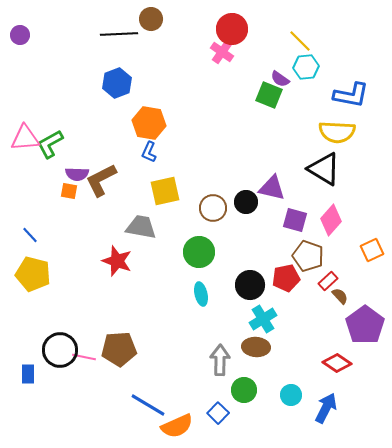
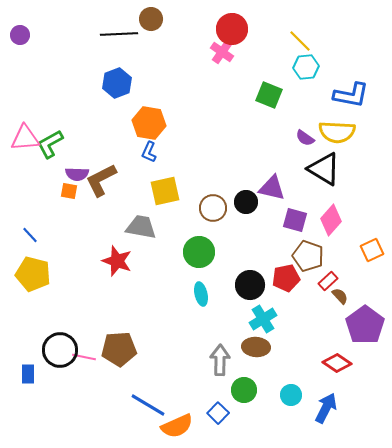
purple semicircle at (280, 79): moved 25 px right, 59 px down
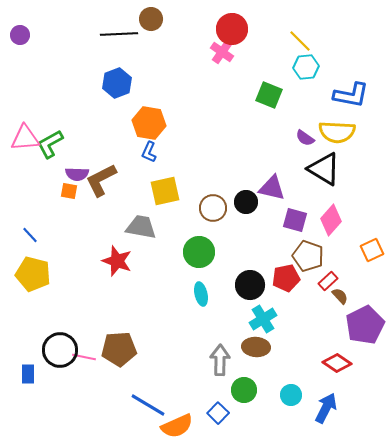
purple pentagon at (365, 325): rotated 9 degrees clockwise
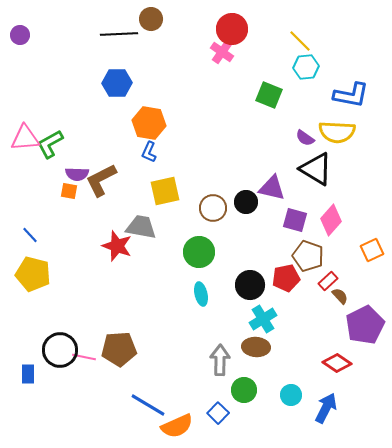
blue hexagon at (117, 83): rotated 20 degrees clockwise
black triangle at (324, 169): moved 8 px left
red star at (117, 261): moved 15 px up
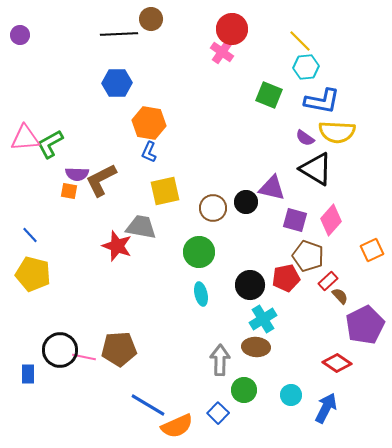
blue L-shape at (351, 95): moved 29 px left, 6 px down
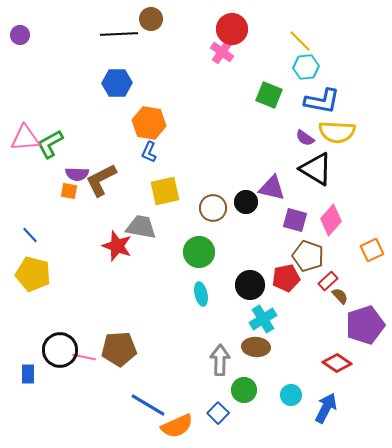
purple pentagon at (365, 325): rotated 9 degrees clockwise
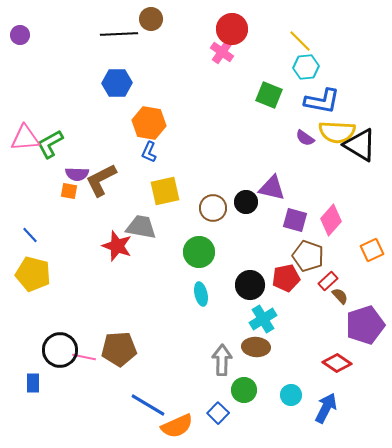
black triangle at (316, 169): moved 44 px right, 24 px up
gray arrow at (220, 360): moved 2 px right
blue rectangle at (28, 374): moved 5 px right, 9 px down
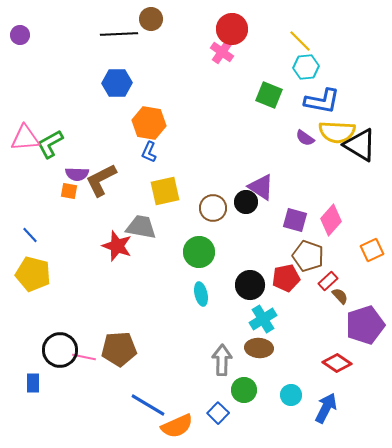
purple triangle at (272, 188): moved 11 px left, 1 px up; rotated 20 degrees clockwise
brown ellipse at (256, 347): moved 3 px right, 1 px down
